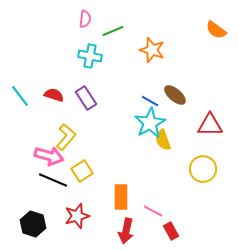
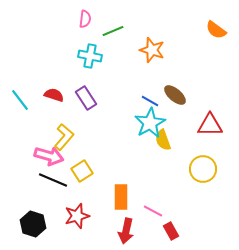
cyan line: moved 4 px down
yellow L-shape: moved 2 px left
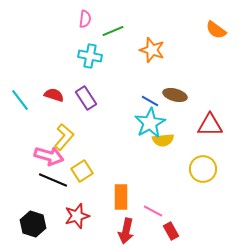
brown ellipse: rotated 25 degrees counterclockwise
yellow semicircle: rotated 75 degrees counterclockwise
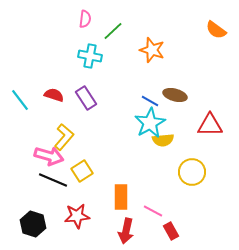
green line: rotated 20 degrees counterclockwise
yellow circle: moved 11 px left, 3 px down
red star: rotated 10 degrees clockwise
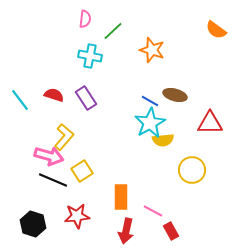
red triangle: moved 2 px up
yellow circle: moved 2 px up
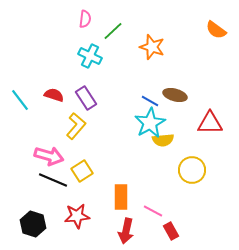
orange star: moved 3 px up
cyan cross: rotated 15 degrees clockwise
yellow L-shape: moved 12 px right, 11 px up
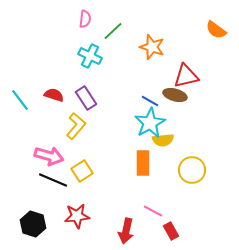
red triangle: moved 24 px left, 47 px up; rotated 12 degrees counterclockwise
orange rectangle: moved 22 px right, 34 px up
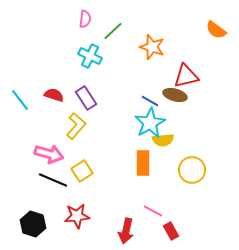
pink arrow: moved 2 px up
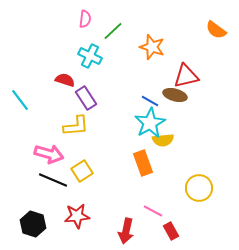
red semicircle: moved 11 px right, 15 px up
yellow L-shape: rotated 44 degrees clockwise
orange rectangle: rotated 20 degrees counterclockwise
yellow circle: moved 7 px right, 18 px down
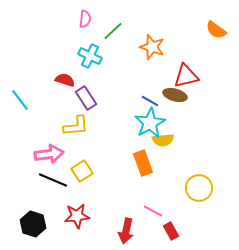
pink arrow: rotated 24 degrees counterclockwise
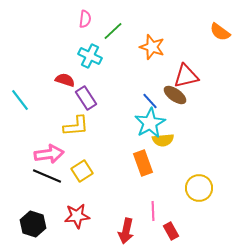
orange semicircle: moved 4 px right, 2 px down
brown ellipse: rotated 20 degrees clockwise
blue line: rotated 18 degrees clockwise
black line: moved 6 px left, 4 px up
pink line: rotated 60 degrees clockwise
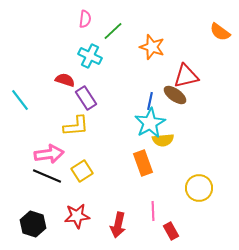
blue line: rotated 54 degrees clockwise
red arrow: moved 8 px left, 6 px up
